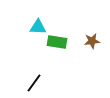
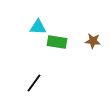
brown star: moved 1 px right; rotated 14 degrees clockwise
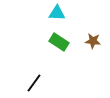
cyan triangle: moved 19 px right, 14 px up
green rectangle: moved 2 px right; rotated 24 degrees clockwise
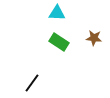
brown star: moved 1 px right, 3 px up
black line: moved 2 px left
